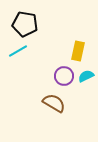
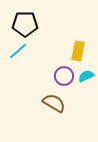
black pentagon: rotated 10 degrees counterclockwise
cyan line: rotated 12 degrees counterclockwise
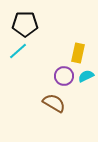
yellow rectangle: moved 2 px down
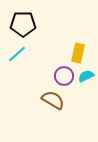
black pentagon: moved 2 px left
cyan line: moved 1 px left, 3 px down
brown semicircle: moved 1 px left, 3 px up
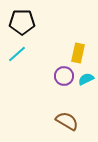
black pentagon: moved 1 px left, 2 px up
cyan semicircle: moved 3 px down
brown semicircle: moved 14 px right, 21 px down
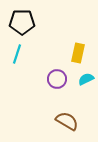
cyan line: rotated 30 degrees counterclockwise
purple circle: moved 7 px left, 3 px down
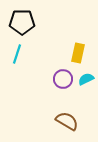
purple circle: moved 6 px right
